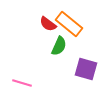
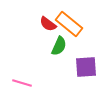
purple square: moved 2 px up; rotated 20 degrees counterclockwise
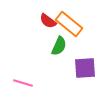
red semicircle: moved 3 px up
purple square: moved 1 px left, 1 px down
pink line: moved 1 px right
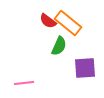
orange rectangle: moved 1 px left, 1 px up
pink line: moved 1 px right; rotated 24 degrees counterclockwise
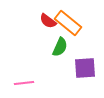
green semicircle: moved 1 px right, 1 px down
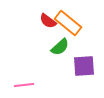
green semicircle: rotated 24 degrees clockwise
purple square: moved 1 px left, 2 px up
pink line: moved 2 px down
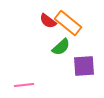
green semicircle: moved 1 px right
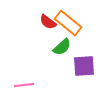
red semicircle: moved 1 px down
green semicircle: moved 1 px right
